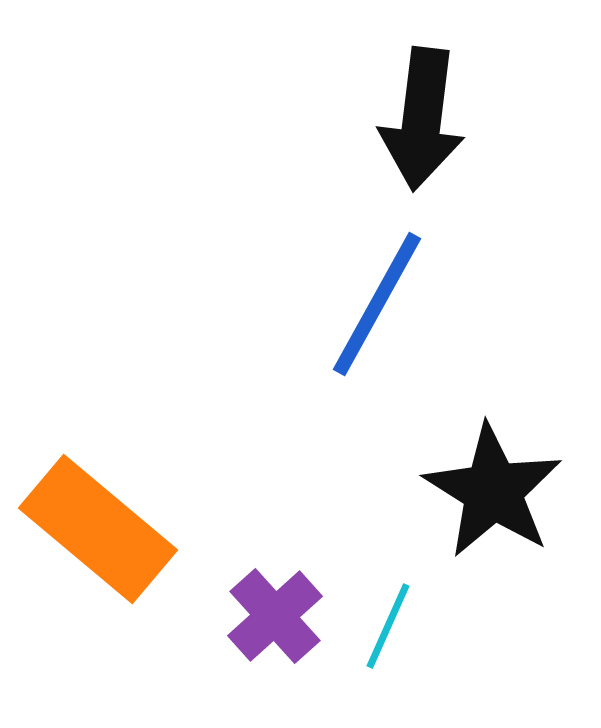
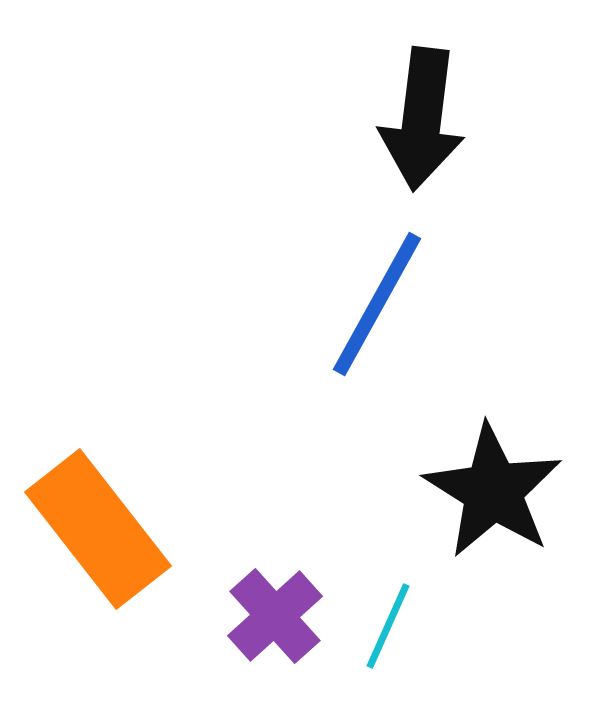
orange rectangle: rotated 12 degrees clockwise
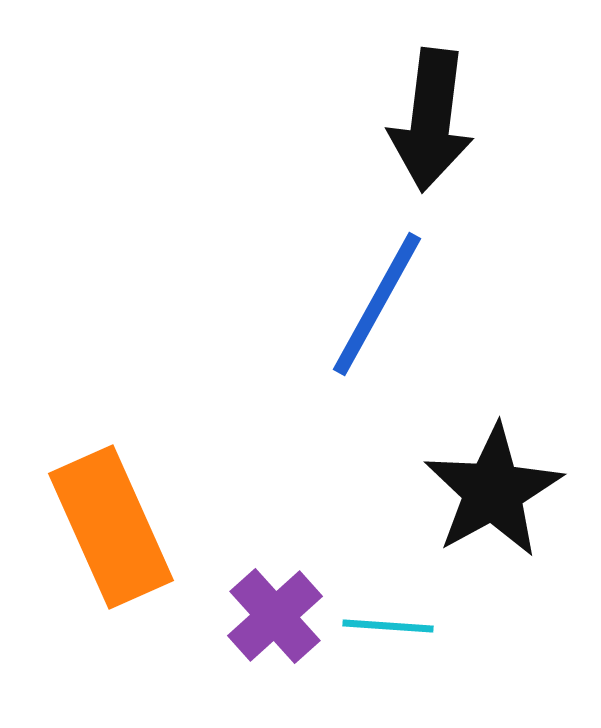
black arrow: moved 9 px right, 1 px down
black star: rotated 11 degrees clockwise
orange rectangle: moved 13 px right, 2 px up; rotated 14 degrees clockwise
cyan line: rotated 70 degrees clockwise
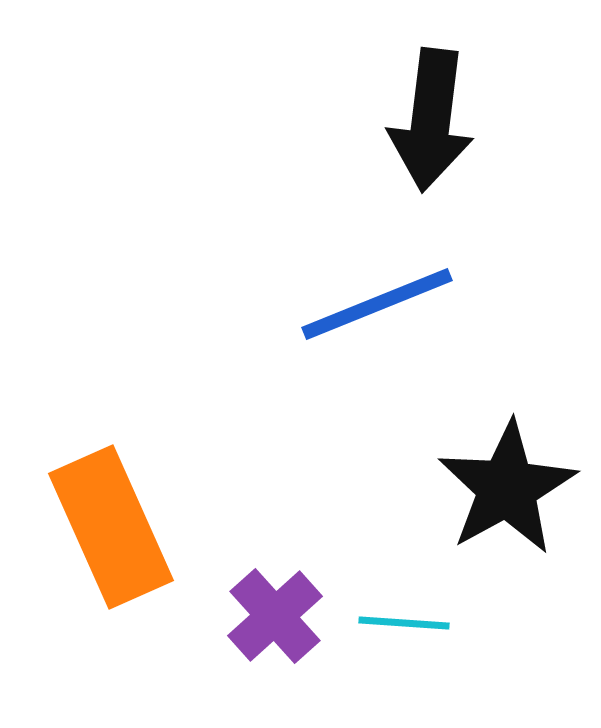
blue line: rotated 39 degrees clockwise
black star: moved 14 px right, 3 px up
cyan line: moved 16 px right, 3 px up
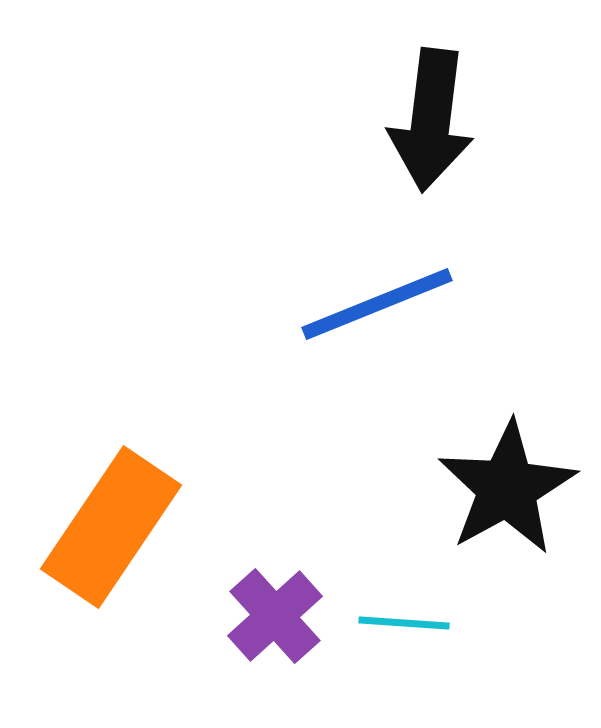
orange rectangle: rotated 58 degrees clockwise
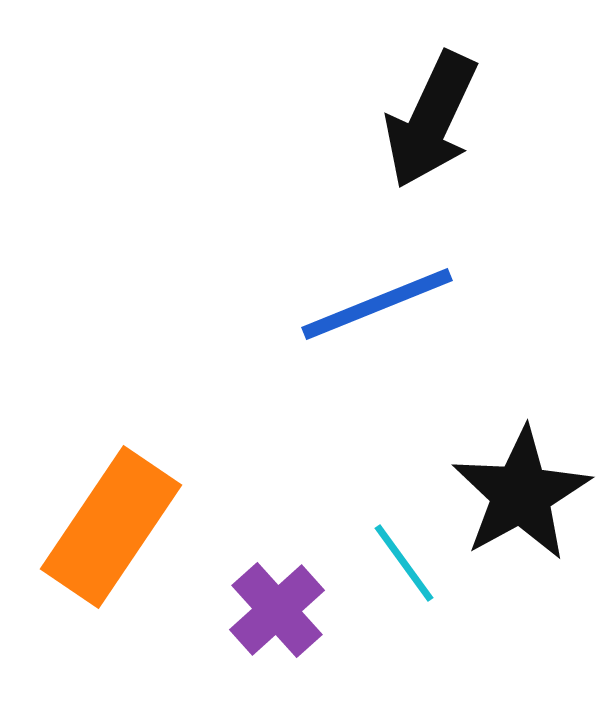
black arrow: rotated 18 degrees clockwise
black star: moved 14 px right, 6 px down
purple cross: moved 2 px right, 6 px up
cyan line: moved 60 px up; rotated 50 degrees clockwise
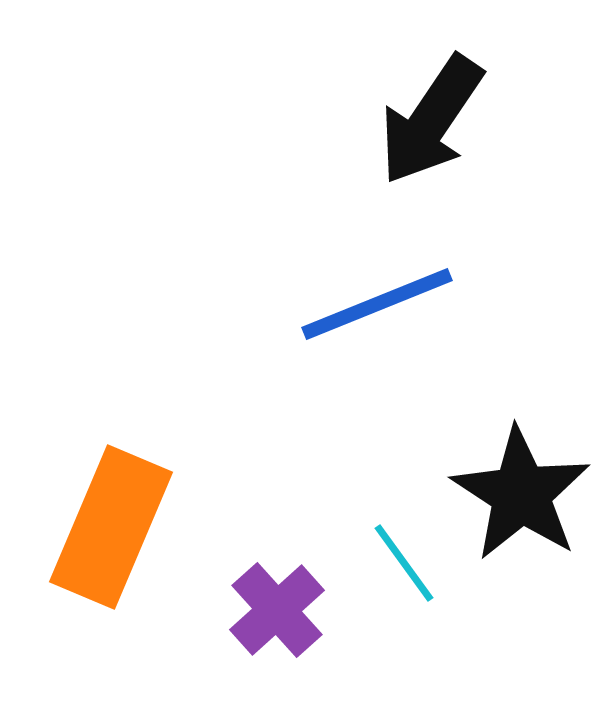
black arrow: rotated 9 degrees clockwise
black star: rotated 10 degrees counterclockwise
orange rectangle: rotated 11 degrees counterclockwise
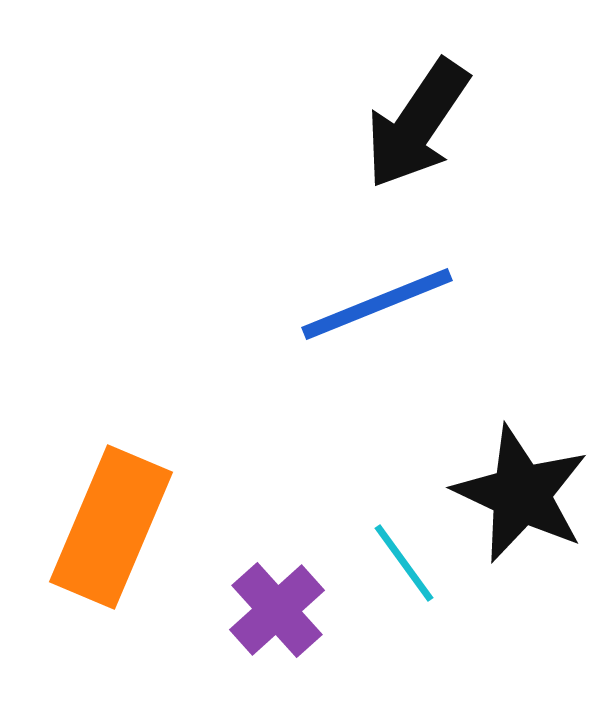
black arrow: moved 14 px left, 4 px down
black star: rotated 8 degrees counterclockwise
